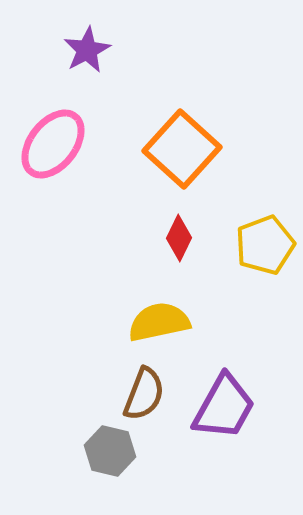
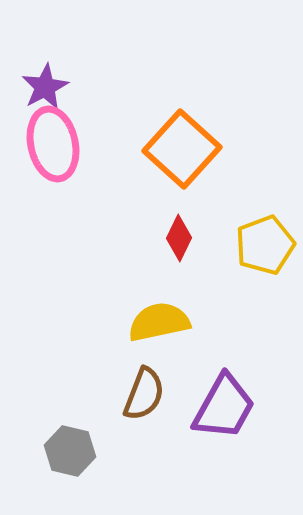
purple star: moved 42 px left, 37 px down
pink ellipse: rotated 50 degrees counterclockwise
gray hexagon: moved 40 px left
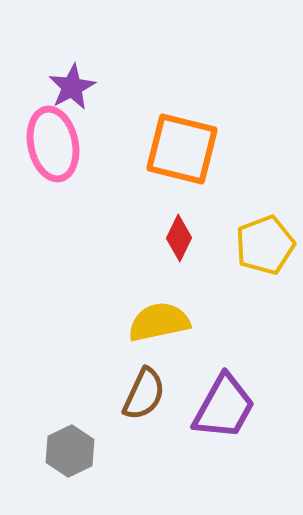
purple star: moved 27 px right
orange square: rotated 28 degrees counterclockwise
brown semicircle: rotated 4 degrees clockwise
gray hexagon: rotated 21 degrees clockwise
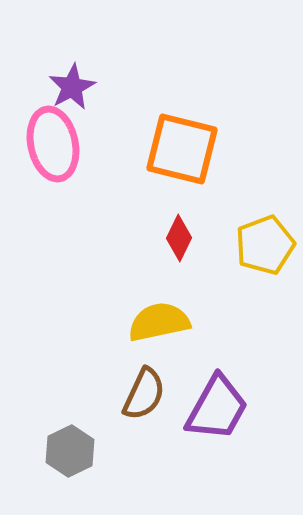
purple trapezoid: moved 7 px left, 1 px down
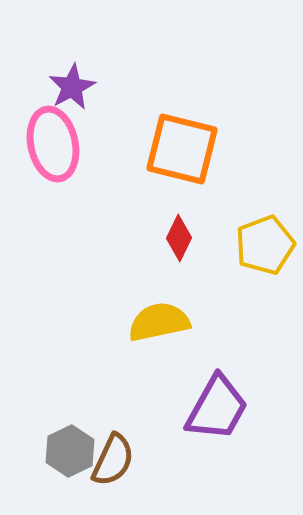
brown semicircle: moved 31 px left, 66 px down
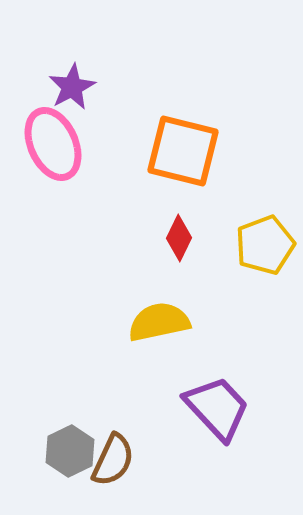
pink ellipse: rotated 12 degrees counterclockwise
orange square: moved 1 px right, 2 px down
purple trapezoid: rotated 72 degrees counterclockwise
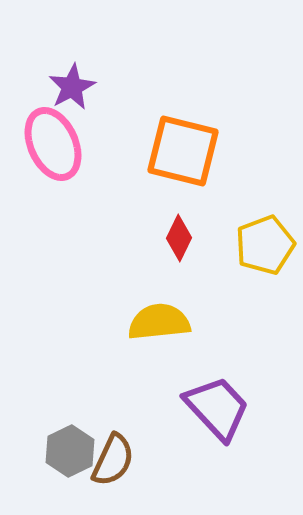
yellow semicircle: rotated 6 degrees clockwise
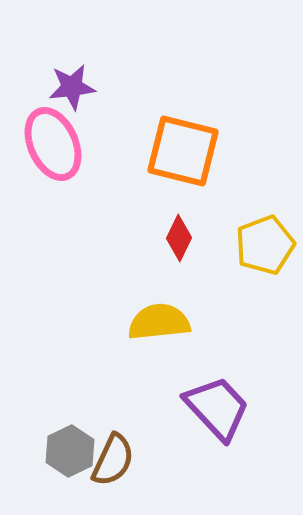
purple star: rotated 21 degrees clockwise
